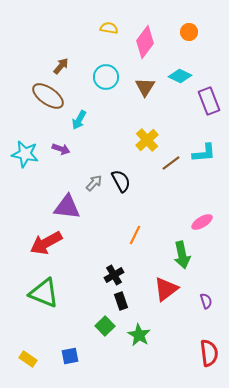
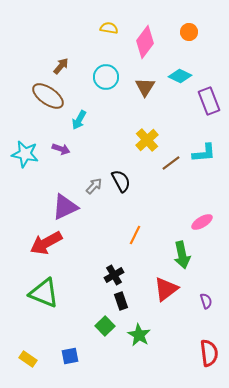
gray arrow: moved 3 px down
purple triangle: moved 2 px left; rotated 32 degrees counterclockwise
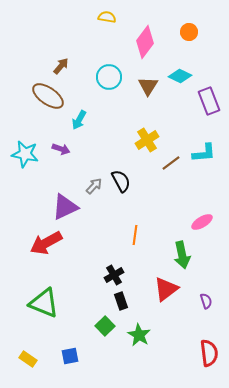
yellow semicircle: moved 2 px left, 11 px up
cyan circle: moved 3 px right
brown triangle: moved 3 px right, 1 px up
yellow cross: rotated 10 degrees clockwise
orange line: rotated 18 degrees counterclockwise
green triangle: moved 10 px down
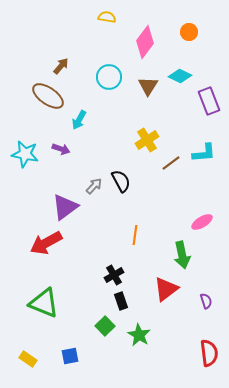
purple triangle: rotated 12 degrees counterclockwise
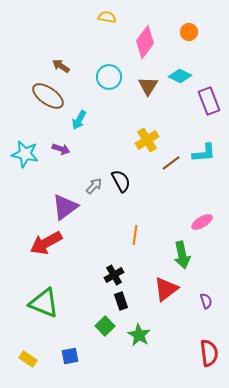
brown arrow: rotated 96 degrees counterclockwise
